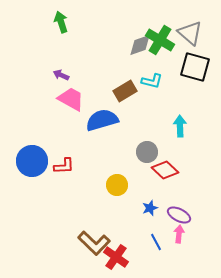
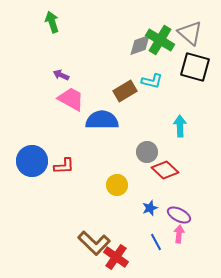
green arrow: moved 9 px left
blue semicircle: rotated 16 degrees clockwise
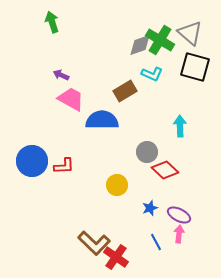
cyan L-shape: moved 7 px up; rotated 10 degrees clockwise
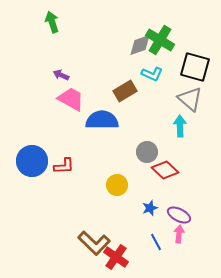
gray triangle: moved 66 px down
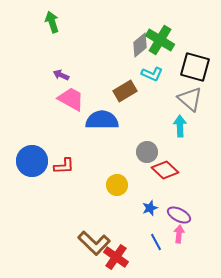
gray diamond: rotated 20 degrees counterclockwise
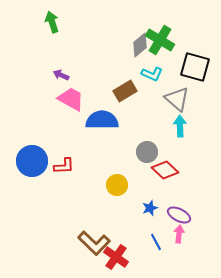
gray triangle: moved 13 px left
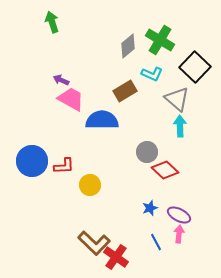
gray diamond: moved 12 px left, 1 px down
black square: rotated 28 degrees clockwise
purple arrow: moved 5 px down
yellow circle: moved 27 px left
